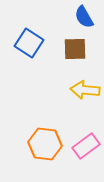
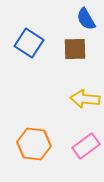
blue semicircle: moved 2 px right, 2 px down
yellow arrow: moved 9 px down
orange hexagon: moved 11 px left
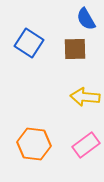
yellow arrow: moved 2 px up
pink rectangle: moved 1 px up
